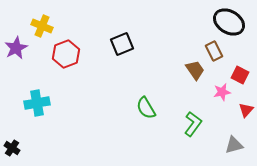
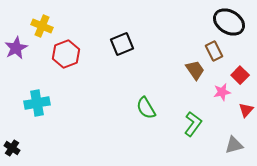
red square: rotated 18 degrees clockwise
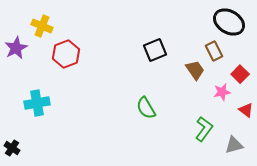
black square: moved 33 px right, 6 px down
red square: moved 1 px up
red triangle: rotated 35 degrees counterclockwise
green L-shape: moved 11 px right, 5 px down
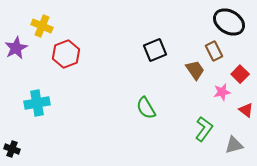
black cross: moved 1 px down; rotated 14 degrees counterclockwise
